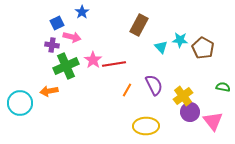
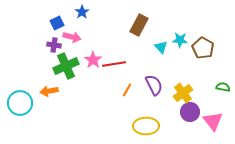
purple cross: moved 2 px right
yellow cross: moved 3 px up
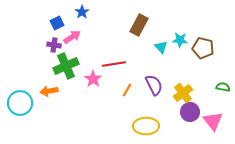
pink arrow: rotated 48 degrees counterclockwise
brown pentagon: rotated 15 degrees counterclockwise
pink star: moved 19 px down
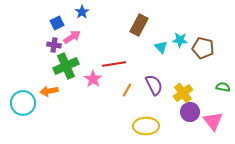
cyan circle: moved 3 px right
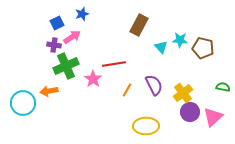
blue star: moved 2 px down; rotated 16 degrees clockwise
pink triangle: moved 4 px up; rotated 25 degrees clockwise
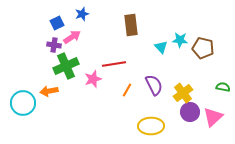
brown rectangle: moved 8 px left; rotated 35 degrees counterclockwise
pink star: rotated 18 degrees clockwise
yellow ellipse: moved 5 px right
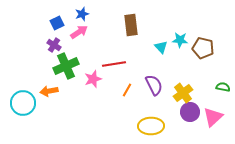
pink arrow: moved 7 px right, 5 px up
purple cross: rotated 24 degrees clockwise
